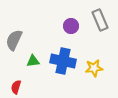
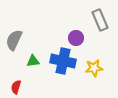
purple circle: moved 5 px right, 12 px down
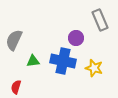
yellow star: rotated 24 degrees clockwise
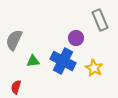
blue cross: rotated 15 degrees clockwise
yellow star: rotated 12 degrees clockwise
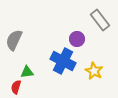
gray rectangle: rotated 15 degrees counterclockwise
purple circle: moved 1 px right, 1 px down
green triangle: moved 6 px left, 11 px down
yellow star: moved 3 px down
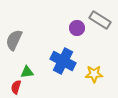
gray rectangle: rotated 20 degrees counterclockwise
purple circle: moved 11 px up
yellow star: moved 3 px down; rotated 30 degrees counterclockwise
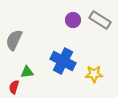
purple circle: moved 4 px left, 8 px up
red semicircle: moved 2 px left
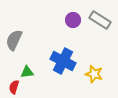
yellow star: rotated 18 degrees clockwise
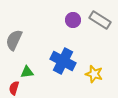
red semicircle: moved 1 px down
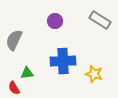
purple circle: moved 18 px left, 1 px down
blue cross: rotated 30 degrees counterclockwise
green triangle: moved 1 px down
red semicircle: rotated 48 degrees counterclockwise
